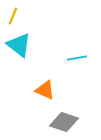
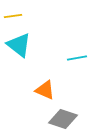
yellow line: rotated 60 degrees clockwise
gray diamond: moved 1 px left, 3 px up
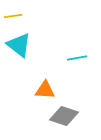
orange triangle: rotated 20 degrees counterclockwise
gray diamond: moved 1 px right, 3 px up
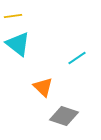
cyan triangle: moved 1 px left, 1 px up
cyan line: rotated 24 degrees counterclockwise
orange triangle: moved 2 px left, 3 px up; rotated 40 degrees clockwise
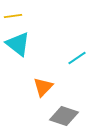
orange triangle: rotated 30 degrees clockwise
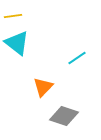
cyan triangle: moved 1 px left, 1 px up
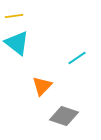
yellow line: moved 1 px right
orange triangle: moved 1 px left, 1 px up
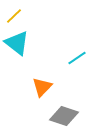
yellow line: rotated 36 degrees counterclockwise
orange triangle: moved 1 px down
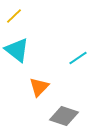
cyan triangle: moved 7 px down
cyan line: moved 1 px right
orange triangle: moved 3 px left
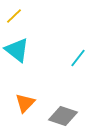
cyan line: rotated 18 degrees counterclockwise
orange triangle: moved 14 px left, 16 px down
gray diamond: moved 1 px left
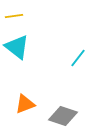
yellow line: rotated 36 degrees clockwise
cyan triangle: moved 3 px up
orange triangle: moved 1 px down; rotated 25 degrees clockwise
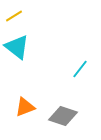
yellow line: rotated 24 degrees counterclockwise
cyan line: moved 2 px right, 11 px down
orange triangle: moved 3 px down
